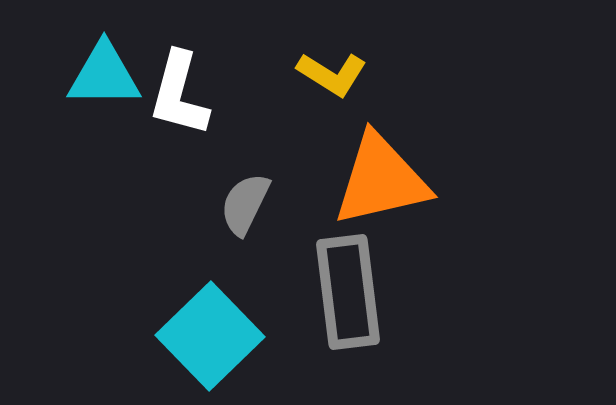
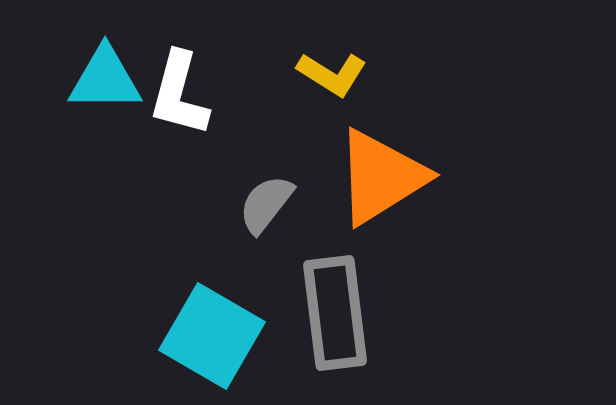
cyan triangle: moved 1 px right, 4 px down
orange triangle: moved 3 px up; rotated 19 degrees counterclockwise
gray semicircle: moved 21 px right; rotated 12 degrees clockwise
gray rectangle: moved 13 px left, 21 px down
cyan square: moved 2 px right; rotated 16 degrees counterclockwise
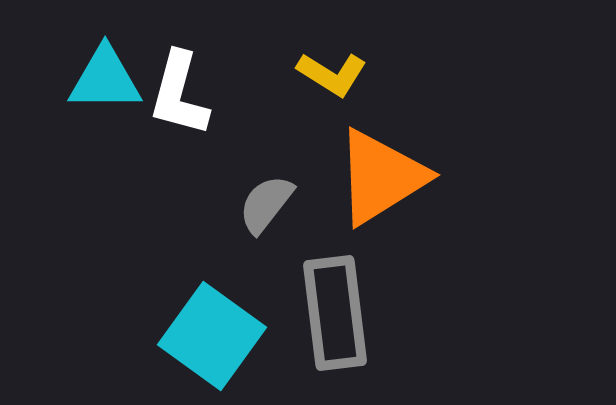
cyan square: rotated 6 degrees clockwise
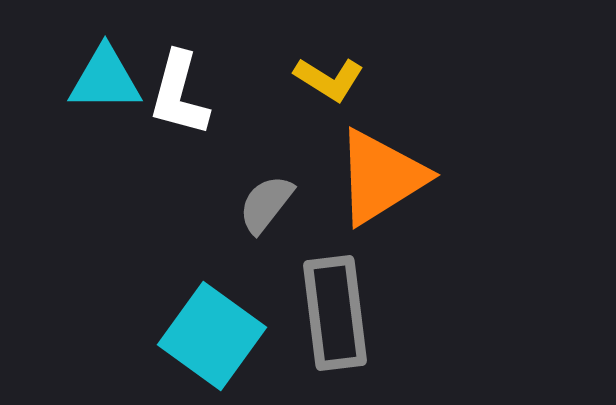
yellow L-shape: moved 3 px left, 5 px down
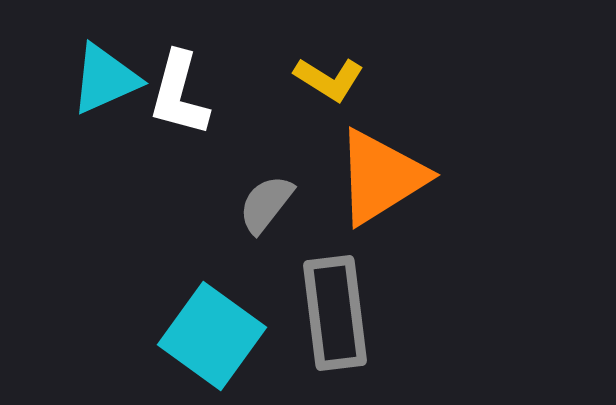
cyan triangle: rotated 24 degrees counterclockwise
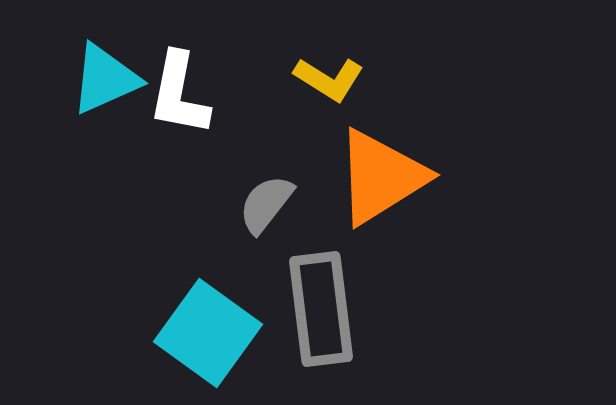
white L-shape: rotated 4 degrees counterclockwise
gray rectangle: moved 14 px left, 4 px up
cyan square: moved 4 px left, 3 px up
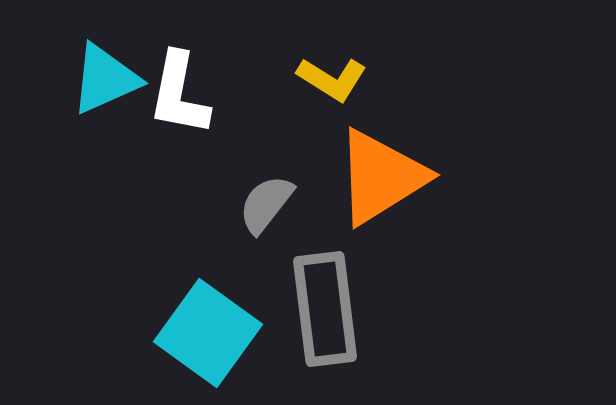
yellow L-shape: moved 3 px right
gray rectangle: moved 4 px right
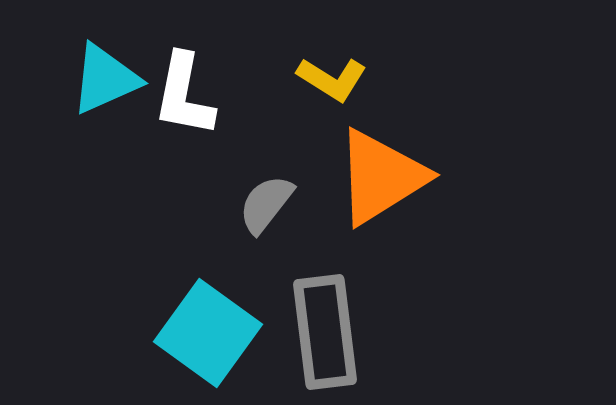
white L-shape: moved 5 px right, 1 px down
gray rectangle: moved 23 px down
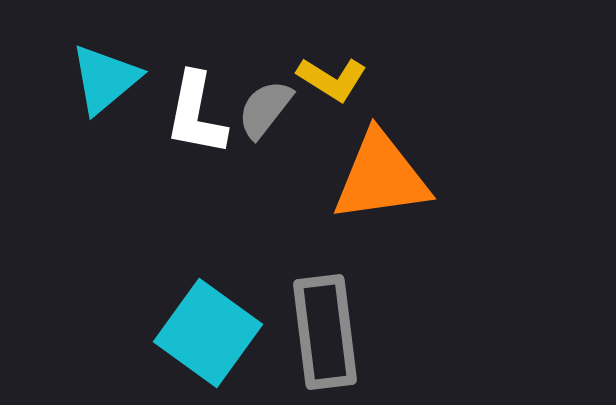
cyan triangle: rotated 16 degrees counterclockwise
white L-shape: moved 12 px right, 19 px down
orange triangle: rotated 24 degrees clockwise
gray semicircle: moved 1 px left, 95 px up
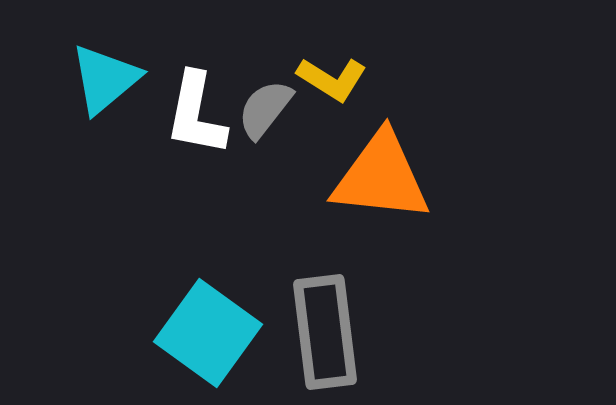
orange triangle: rotated 14 degrees clockwise
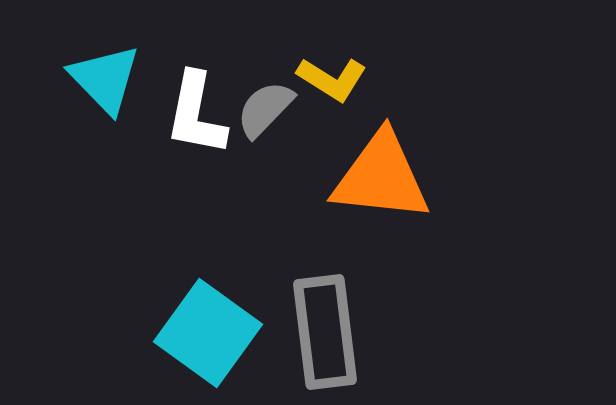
cyan triangle: rotated 34 degrees counterclockwise
gray semicircle: rotated 6 degrees clockwise
